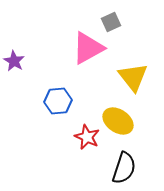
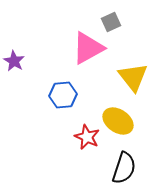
blue hexagon: moved 5 px right, 6 px up
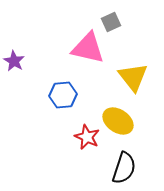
pink triangle: rotated 42 degrees clockwise
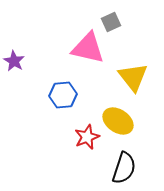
red star: rotated 25 degrees clockwise
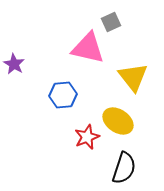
purple star: moved 3 px down
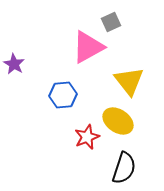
pink triangle: moved 1 px up; rotated 42 degrees counterclockwise
yellow triangle: moved 4 px left, 4 px down
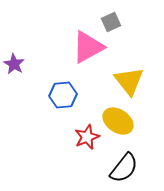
black semicircle: rotated 20 degrees clockwise
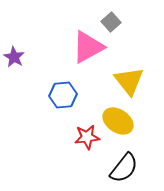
gray square: rotated 18 degrees counterclockwise
purple star: moved 7 px up
red star: rotated 15 degrees clockwise
